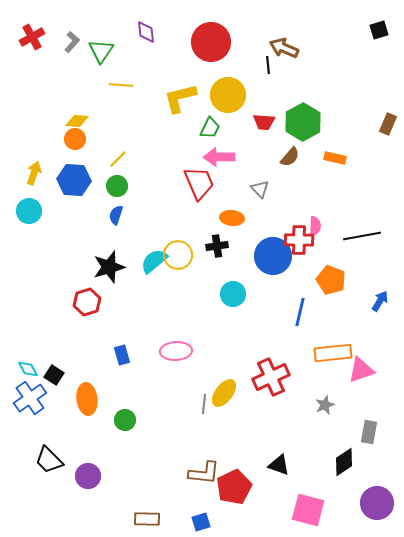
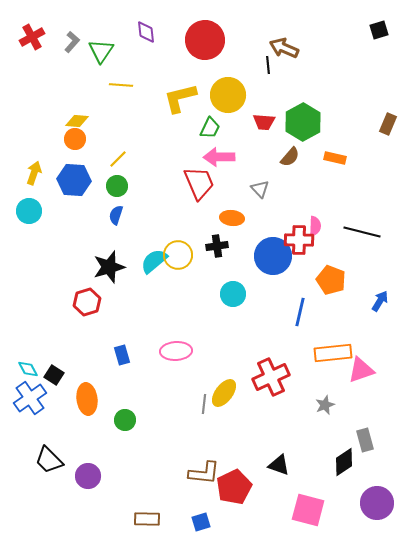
red circle at (211, 42): moved 6 px left, 2 px up
black line at (362, 236): moved 4 px up; rotated 24 degrees clockwise
gray rectangle at (369, 432): moved 4 px left, 8 px down; rotated 25 degrees counterclockwise
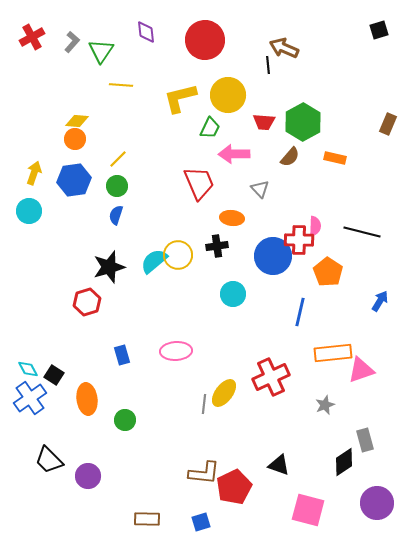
pink arrow at (219, 157): moved 15 px right, 3 px up
blue hexagon at (74, 180): rotated 12 degrees counterclockwise
orange pentagon at (331, 280): moved 3 px left, 8 px up; rotated 12 degrees clockwise
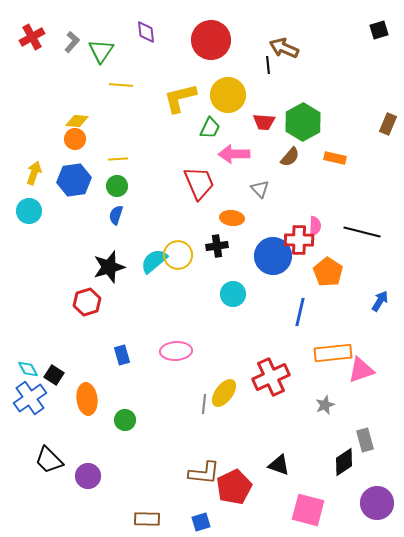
red circle at (205, 40): moved 6 px right
yellow line at (118, 159): rotated 42 degrees clockwise
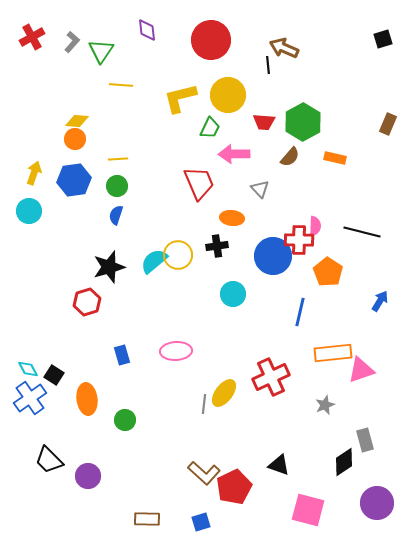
black square at (379, 30): moved 4 px right, 9 px down
purple diamond at (146, 32): moved 1 px right, 2 px up
brown L-shape at (204, 473): rotated 36 degrees clockwise
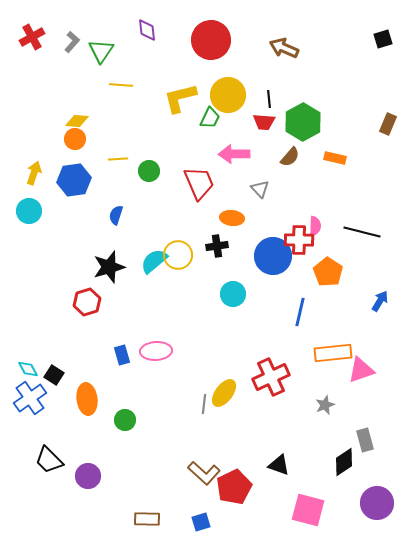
black line at (268, 65): moved 1 px right, 34 px down
green trapezoid at (210, 128): moved 10 px up
green circle at (117, 186): moved 32 px right, 15 px up
pink ellipse at (176, 351): moved 20 px left
